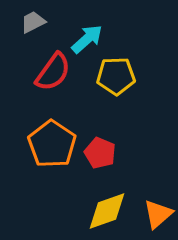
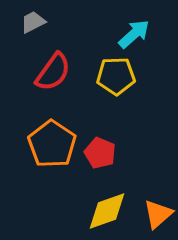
cyan arrow: moved 47 px right, 5 px up
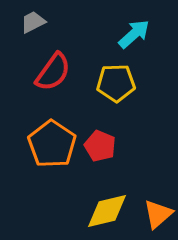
yellow pentagon: moved 7 px down
red pentagon: moved 7 px up
yellow diamond: rotated 6 degrees clockwise
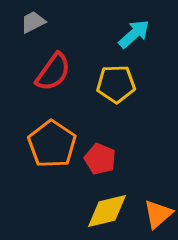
yellow pentagon: moved 1 px down
red pentagon: moved 13 px down
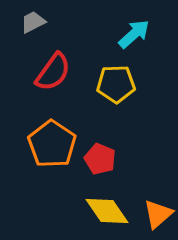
yellow diamond: rotated 69 degrees clockwise
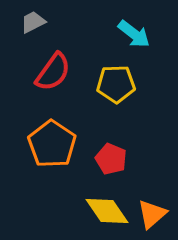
cyan arrow: rotated 80 degrees clockwise
red pentagon: moved 11 px right
orange triangle: moved 6 px left
